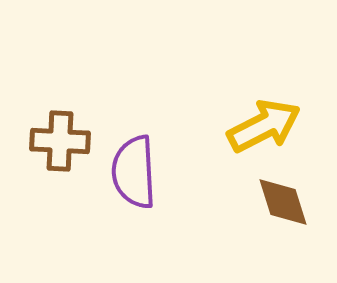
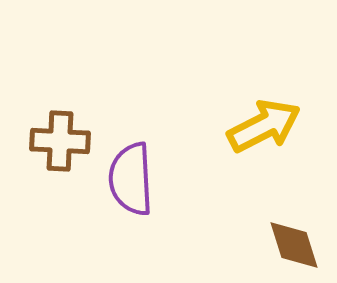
purple semicircle: moved 3 px left, 7 px down
brown diamond: moved 11 px right, 43 px down
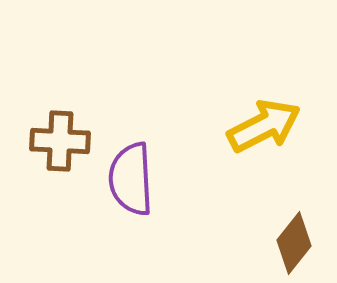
brown diamond: moved 2 px up; rotated 56 degrees clockwise
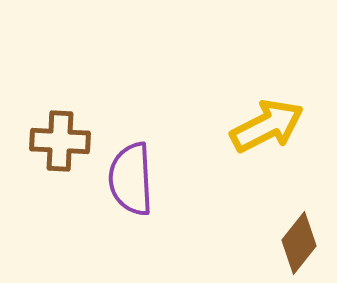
yellow arrow: moved 3 px right
brown diamond: moved 5 px right
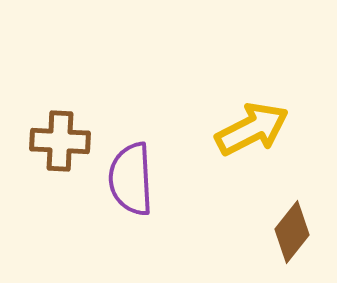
yellow arrow: moved 15 px left, 3 px down
brown diamond: moved 7 px left, 11 px up
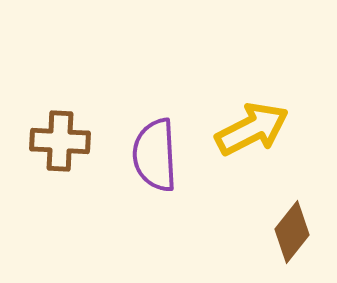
purple semicircle: moved 24 px right, 24 px up
